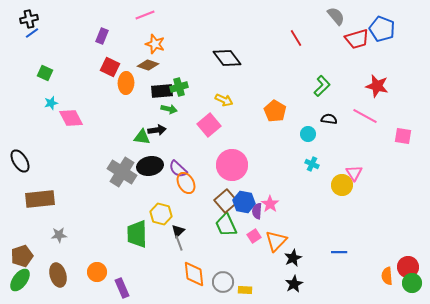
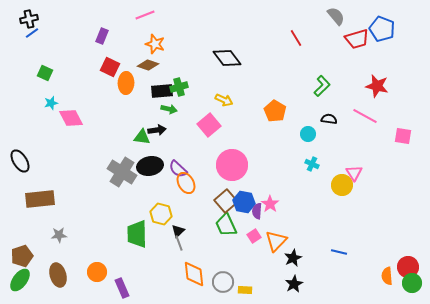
blue line at (339, 252): rotated 14 degrees clockwise
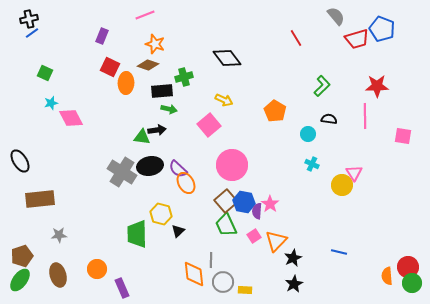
red star at (377, 86): rotated 15 degrees counterclockwise
green cross at (179, 87): moved 5 px right, 10 px up
pink line at (365, 116): rotated 60 degrees clockwise
gray line at (179, 243): moved 32 px right, 17 px down; rotated 21 degrees clockwise
orange circle at (97, 272): moved 3 px up
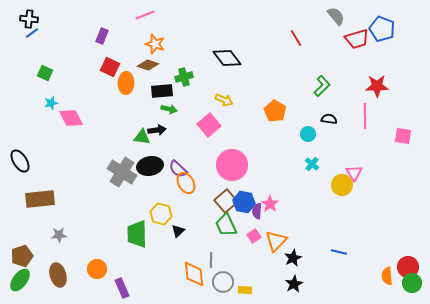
black cross at (29, 19): rotated 18 degrees clockwise
cyan cross at (312, 164): rotated 16 degrees clockwise
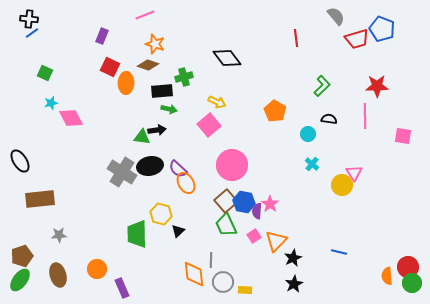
red line at (296, 38): rotated 24 degrees clockwise
yellow arrow at (224, 100): moved 7 px left, 2 px down
